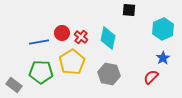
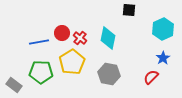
red cross: moved 1 px left, 1 px down
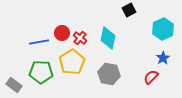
black square: rotated 32 degrees counterclockwise
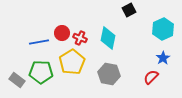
red cross: rotated 16 degrees counterclockwise
gray rectangle: moved 3 px right, 5 px up
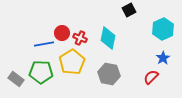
blue line: moved 5 px right, 2 px down
gray rectangle: moved 1 px left, 1 px up
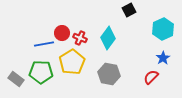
cyan diamond: rotated 25 degrees clockwise
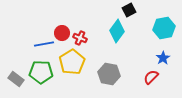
cyan hexagon: moved 1 px right, 1 px up; rotated 15 degrees clockwise
cyan diamond: moved 9 px right, 7 px up
